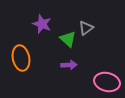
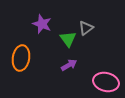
green triangle: rotated 12 degrees clockwise
orange ellipse: rotated 20 degrees clockwise
purple arrow: rotated 28 degrees counterclockwise
pink ellipse: moved 1 px left
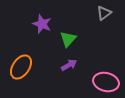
gray triangle: moved 18 px right, 15 px up
green triangle: rotated 18 degrees clockwise
orange ellipse: moved 9 px down; rotated 25 degrees clockwise
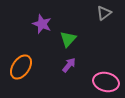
purple arrow: rotated 21 degrees counterclockwise
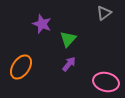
purple arrow: moved 1 px up
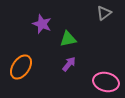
green triangle: rotated 36 degrees clockwise
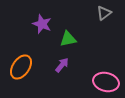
purple arrow: moved 7 px left, 1 px down
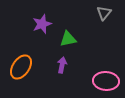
gray triangle: rotated 14 degrees counterclockwise
purple star: rotated 30 degrees clockwise
purple arrow: rotated 28 degrees counterclockwise
pink ellipse: moved 1 px up; rotated 10 degrees counterclockwise
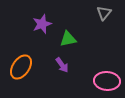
purple arrow: rotated 133 degrees clockwise
pink ellipse: moved 1 px right
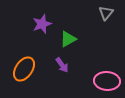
gray triangle: moved 2 px right
green triangle: rotated 18 degrees counterclockwise
orange ellipse: moved 3 px right, 2 px down
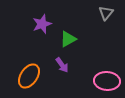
orange ellipse: moved 5 px right, 7 px down
